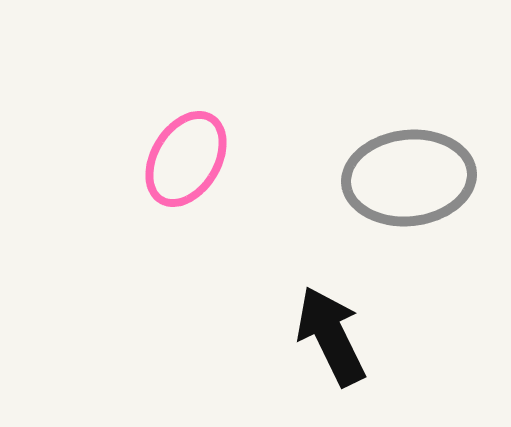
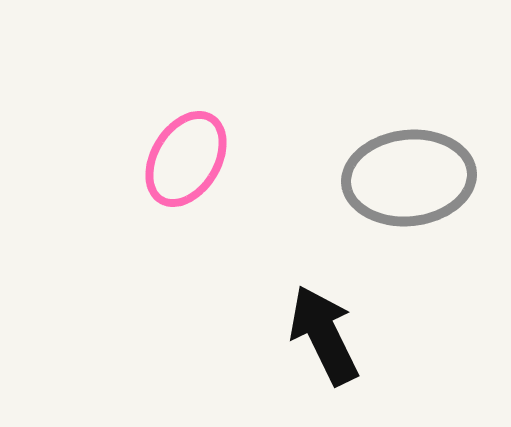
black arrow: moved 7 px left, 1 px up
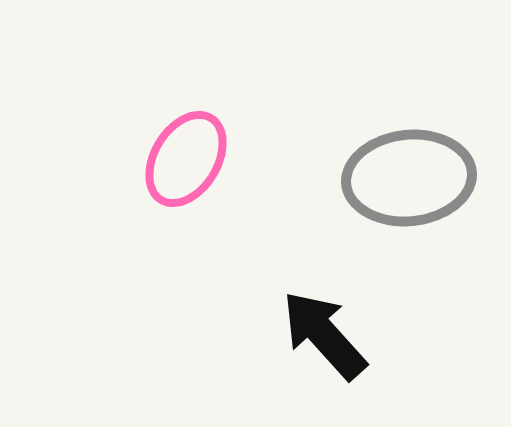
black arrow: rotated 16 degrees counterclockwise
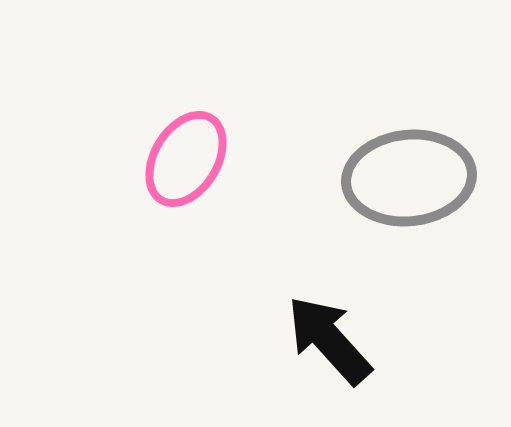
black arrow: moved 5 px right, 5 px down
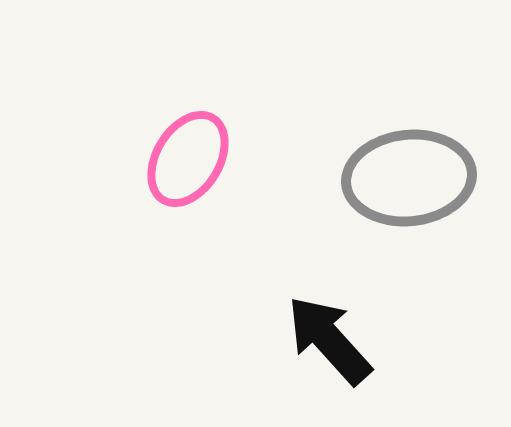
pink ellipse: moved 2 px right
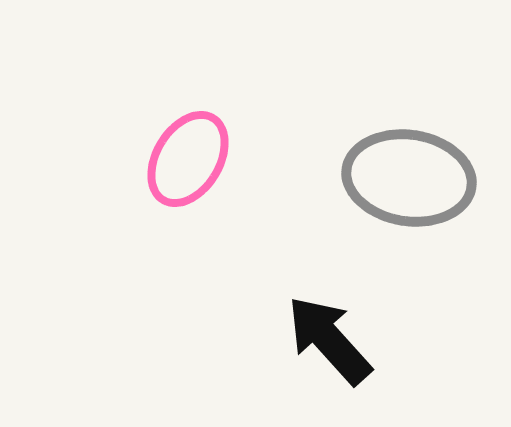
gray ellipse: rotated 15 degrees clockwise
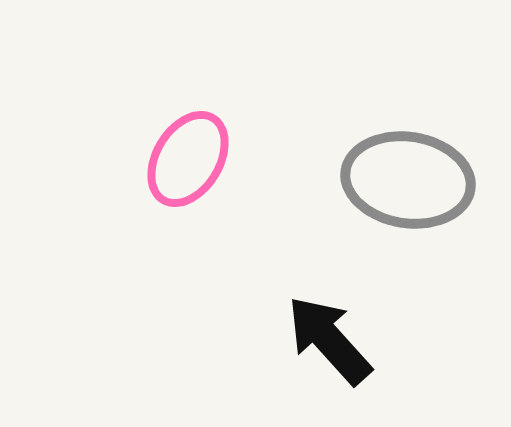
gray ellipse: moved 1 px left, 2 px down
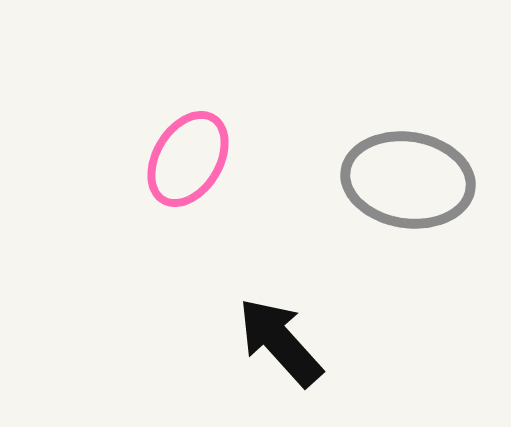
black arrow: moved 49 px left, 2 px down
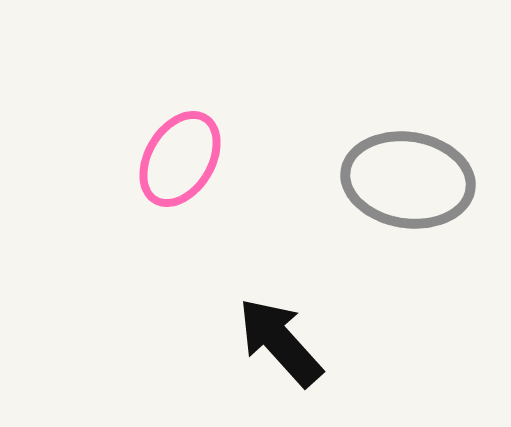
pink ellipse: moved 8 px left
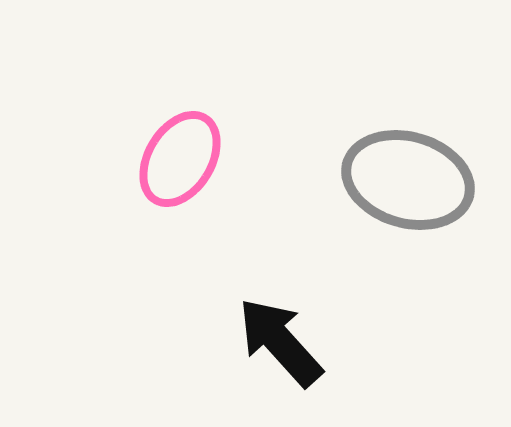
gray ellipse: rotated 7 degrees clockwise
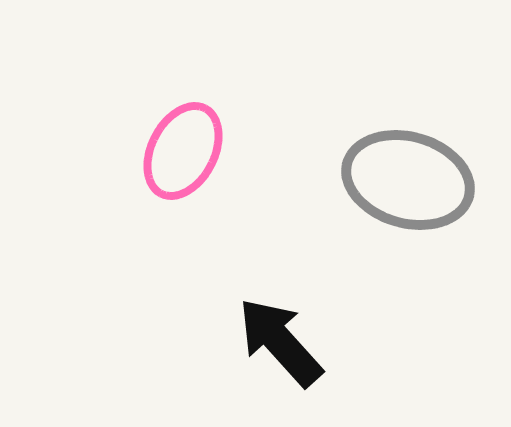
pink ellipse: moved 3 px right, 8 px up; rotated 4 degrees counterclockwise
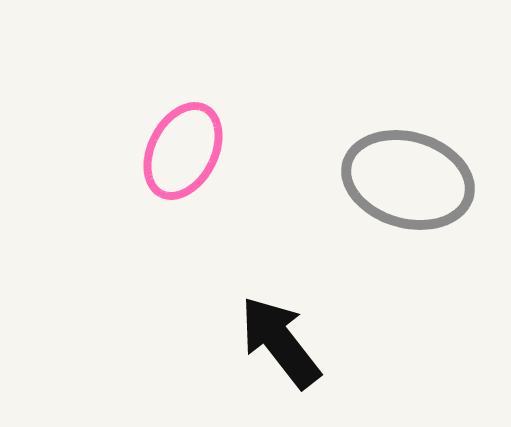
black arrow: rotated 4 degrees clockwise
